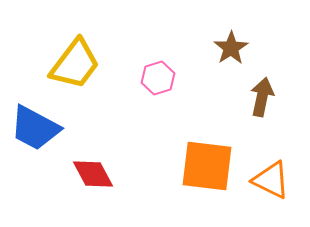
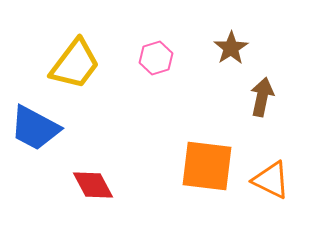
pink hexagon: moved 2 px left, 20 px up
red diamond: moved 11 px down
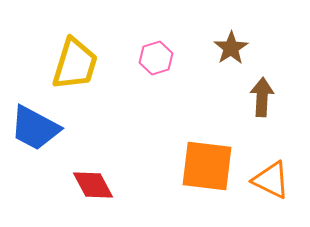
yellow trapezoid: rotated 20 degrees counterclockwise
brown arrow: rotated 9 degrees counterclockwise
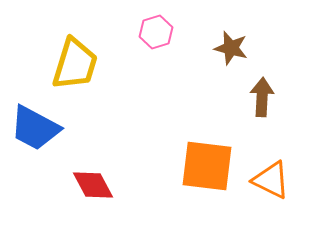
brown star: rotated 24 degrees counterclockwise
pink hexagon: moved 26 px up
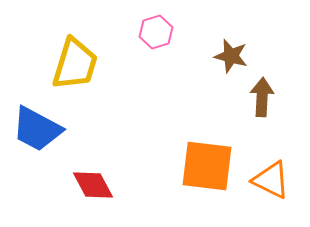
brown star: moved 8 px down
blue trapezoid: moved 2 px right, 1 px down
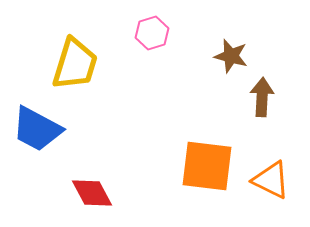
pink hexagon: moved 4 px left, 1 px down
red diamond: moved 1 px left, 8 px down
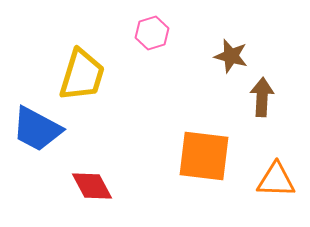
yellow trapezoid: moved 7 px right, 11 px down
orange square: moved 3 px left, 10 px up
orange triangle: moved 5 px right; rotated 24 degrees counterclockwise
red diamond: moved 7 px up
